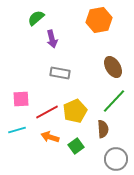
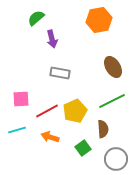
green line: moved 2 px left; rotated 20 degrees clockwise
red line: moved 1 px up
green square: moved 7 px right, 2 px down
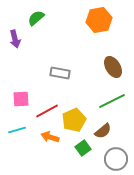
purple arrow: moved 37 px left
yellow pentagon: moved 1 px left, 9 px down
brown semicircle: moved 2 px down; rotated 54 degrees clockwise
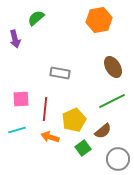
red line: moved 2 px left, 2 px up; rotated 55 degrees counterclockwise
gray circle: moved 2 px right
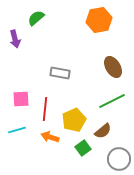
gray circle: moved 1 px right
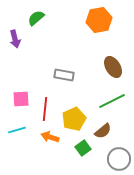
gray rectangle: moved 4 px right, 2 px down
yellow pentagon: moved 1 px up
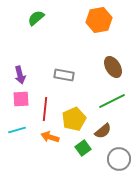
purple arrow: moved 5 px right, 36 px down
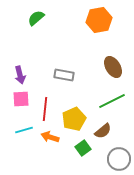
cyan line: moved 7 px right
